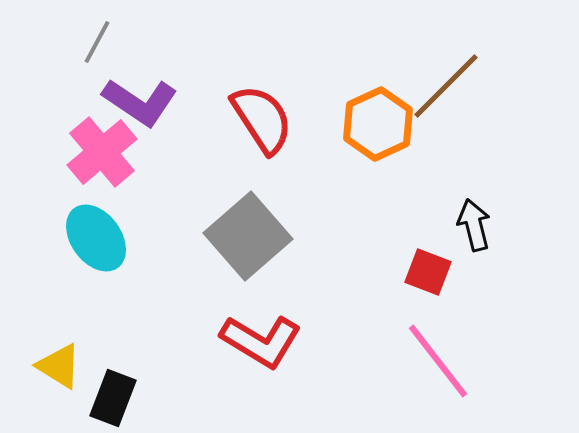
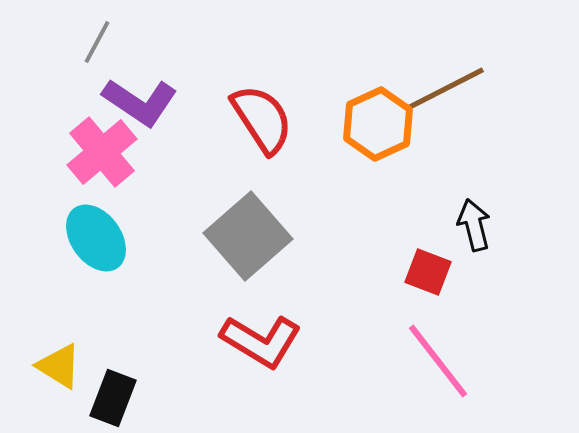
brown line: moved 1 px left, 3 px down; rotated 18 degrees clockwise
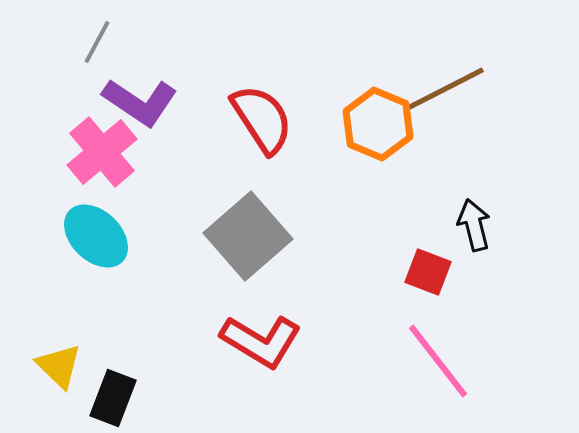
orange hexagon: rotated 12 degrees counterclockwise
cyan ellipse: moved 2 px up; rotated 10 degrees counterclockwise
yellow triangle: rotated 12 degrees clockwise
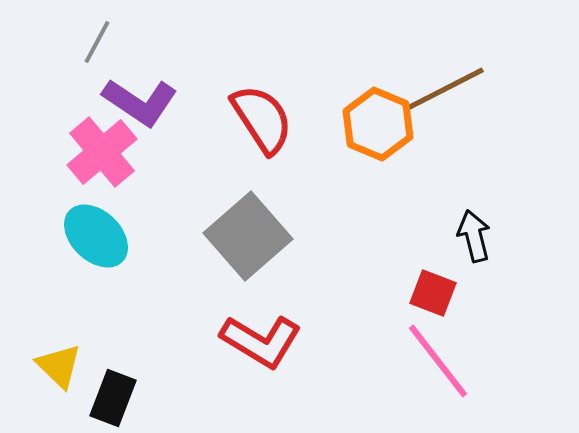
black arrow: moved 11 px down
red square: moved 5 px right, 21 px down
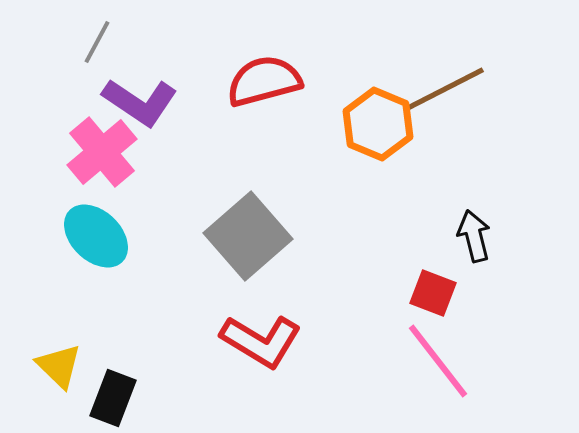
red semicircle: moved 2 px right, 38 px up; rotated 72 degrees counterclockwise
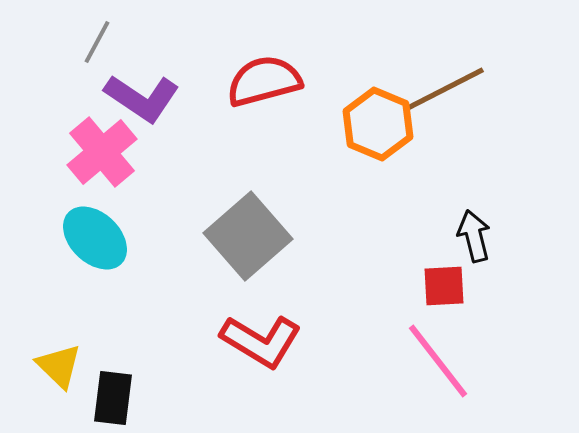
purple L-shape: moved 2 px right, 4 px up
cyan ellipse: moved 1 px left, 2 px down
red square: moved 11 px right, 7 px up; rotated 24 degrees counterclockwise
black rectangle: rotated 14 degrees counterclockwise
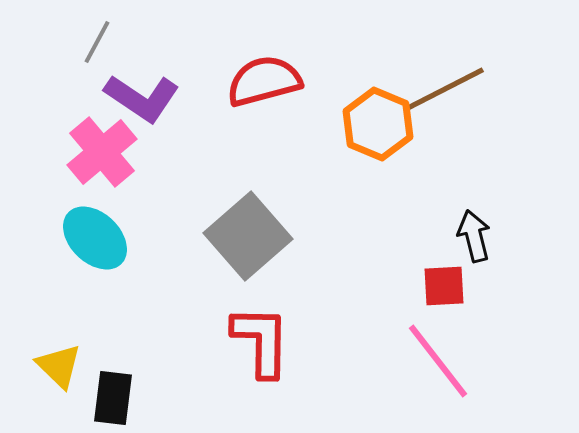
red L-shape: rotated 120 degrees counterclockwise
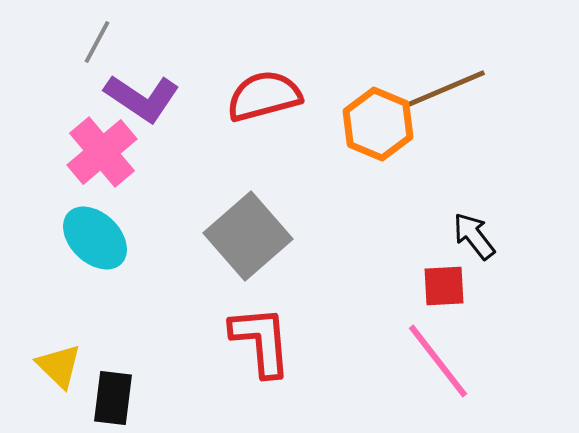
red semicircle: moved 15 px down
brown line: rotated 4 degrees clockwise
black arrow: rotated 24 degrees counterclockwise
red L-shape: rotated 6 degrees counterclockwise
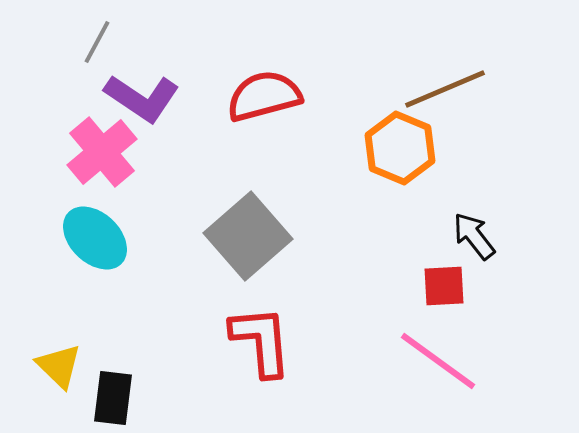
orange hexagon: moved 22 px right, 24 px down
pink line: rotated 16 degrees counterclockwise
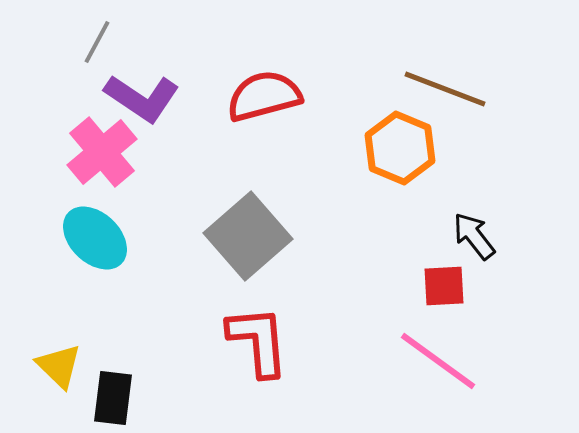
brown line: rotated 44 degrees clockwise
red L-shape: moved 3 px left
